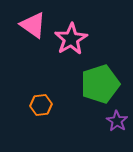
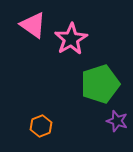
orange hexagon: moved 21 px down; rotated 15 degrees counterclockwise
purple star: rotated 15 degrees counterclockwise
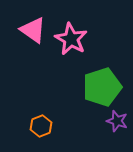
pink triangle: moved 5 px down
pink star: rotated 12 degrees counterclockwise
green pentagon: moved 2 px right, 3 px down
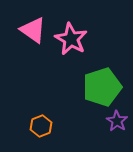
purple star: rotated 15 degrees clockwise
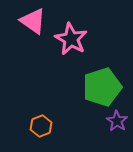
pink triangle: moved 9 px up
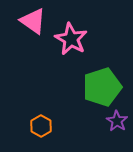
orange hexagon: rotated 10 degrees counterclockwise
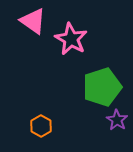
purple star: moved 1 px up
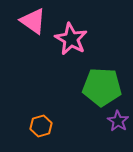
green pentagon: rotated 21 degrees clockwise
purple star: moved 1 px right, 1 px down
orange hexagon: rotated 15 degrees clockwise
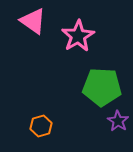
pink star: moved 7 px right, 3 px up; rotated 12 degrees clockwise
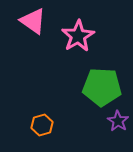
orange hexagon: moved 1 px right, 1 px up
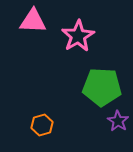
pink triangle: rotated 32 degrees counterclockwise
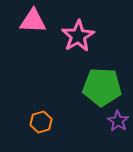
orange hexagon: moved 1 px left, 3 px up
